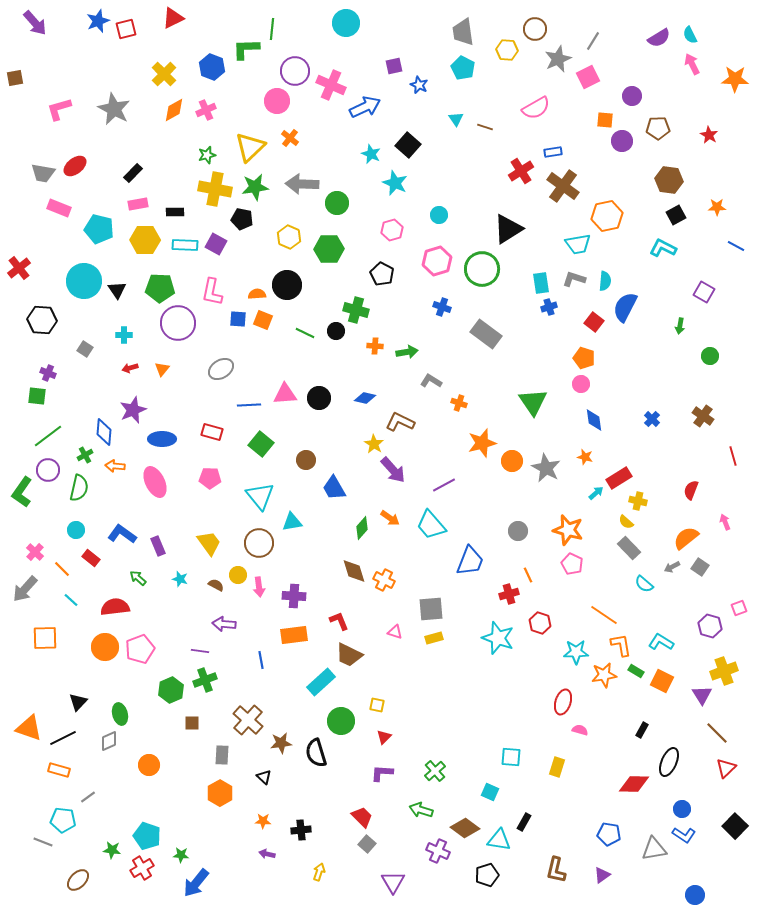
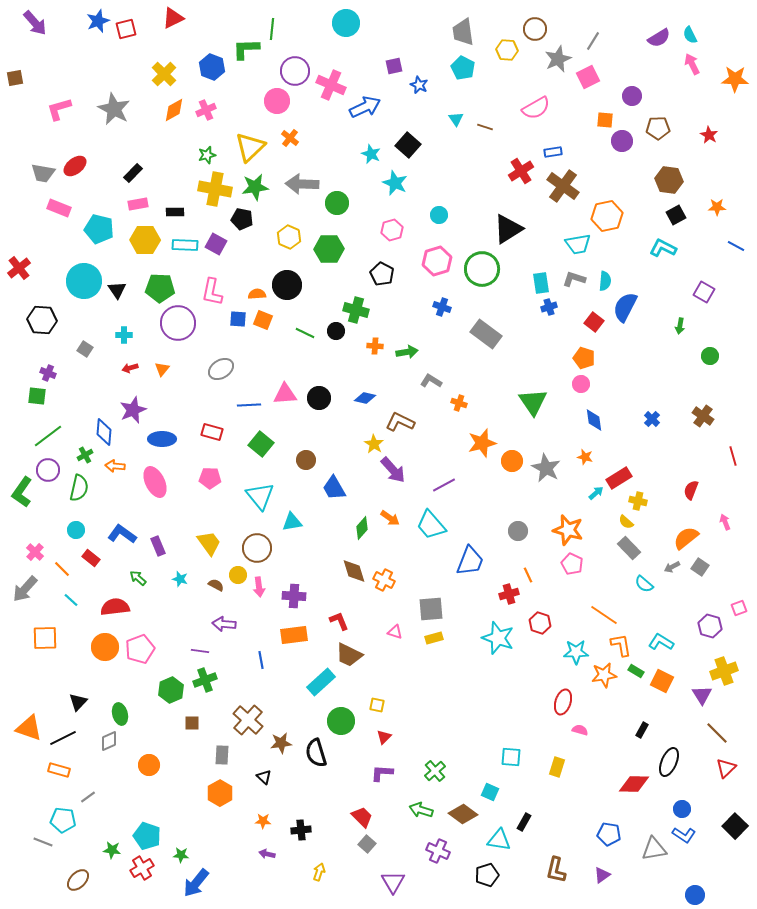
brown circle at (259, 543): moved 2 px left, 5 px down
brown diamond at (465, 828): moved 2 px left, 14 px up
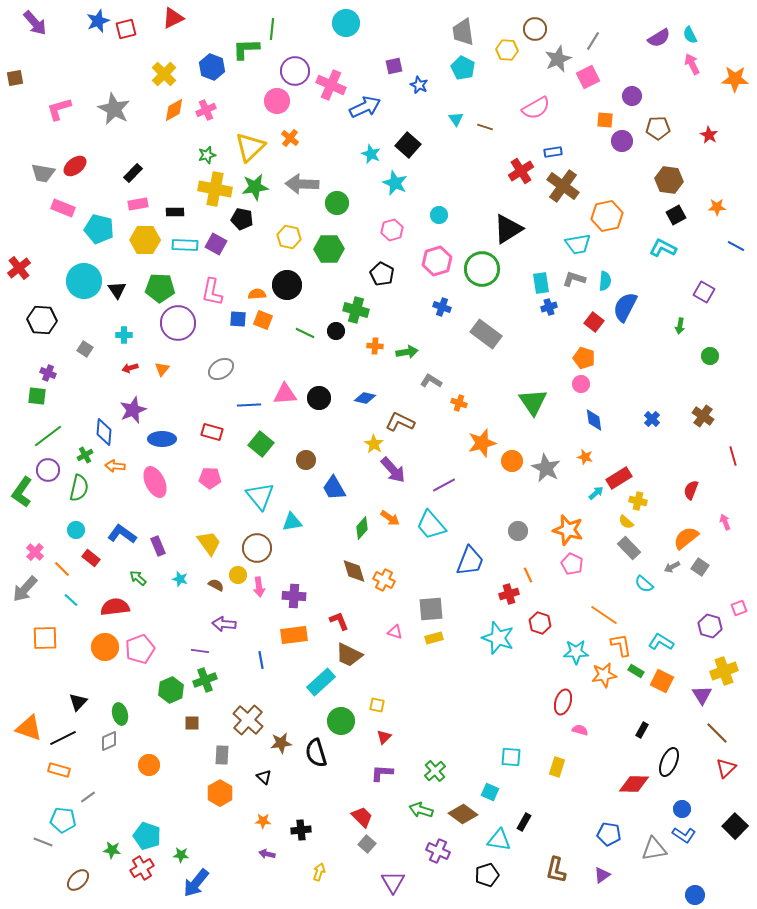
pink rectangle at (59, 208): moved 4 px right
yellow hexagon at (289, 237): rotated 10 degrees counterclockwise
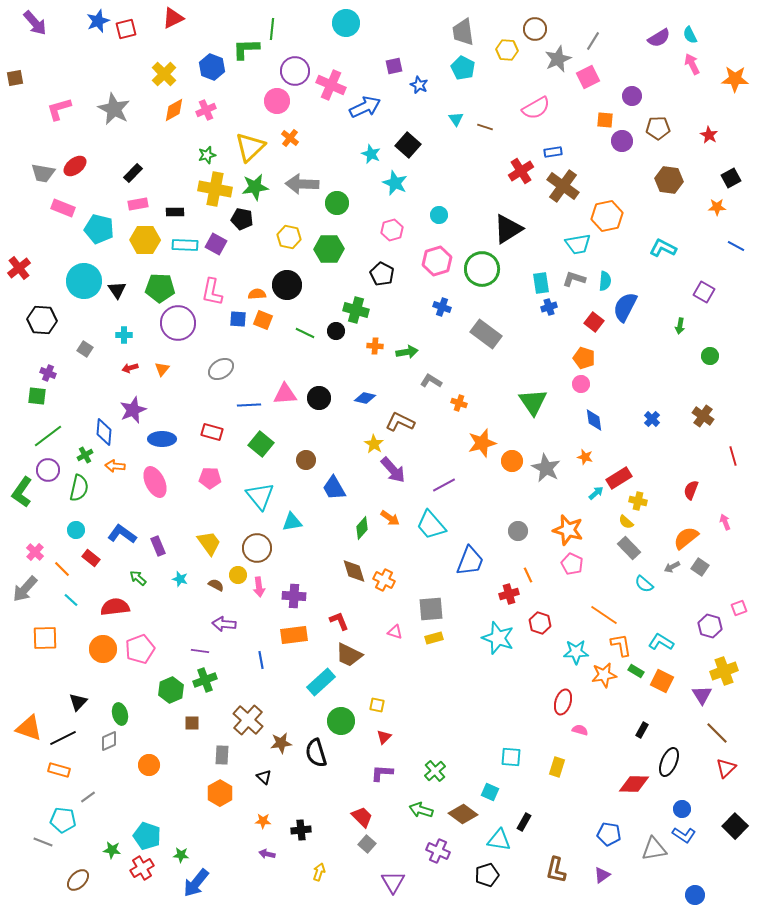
black square at (676, 215): moved 55 px right, 37 px up
orange circle at (105, 647): moved 2 px left, 2 px down
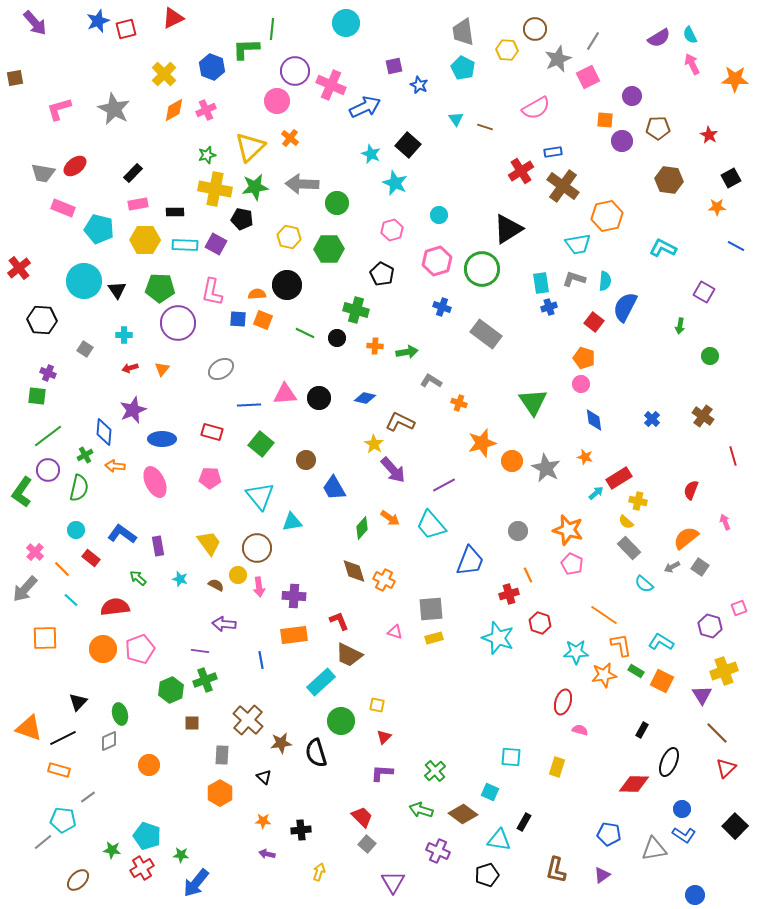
black circle at (336, 331): moved 1 px right, 7 px down
purple rectangle at (158, 546): rotated 12 degrees clockwise
gray line at (43, 842): rotated 60 degrees counterclockwise
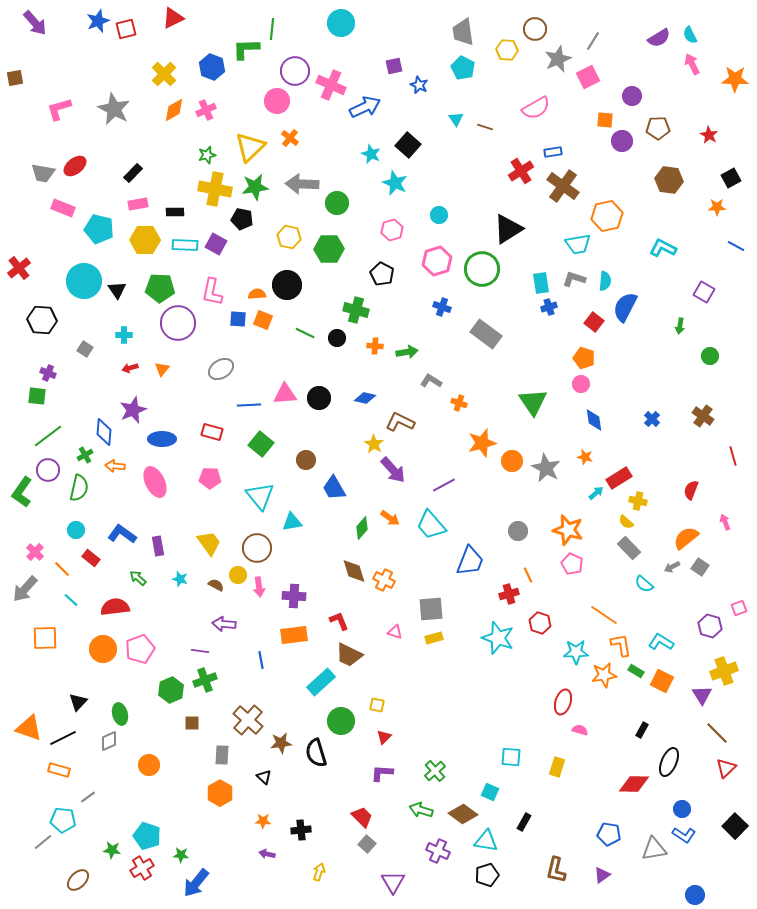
cyan circle at (346, 23): moved 5 px left
cyan triangle at (499, 840): moved 13 px left, 1 px down
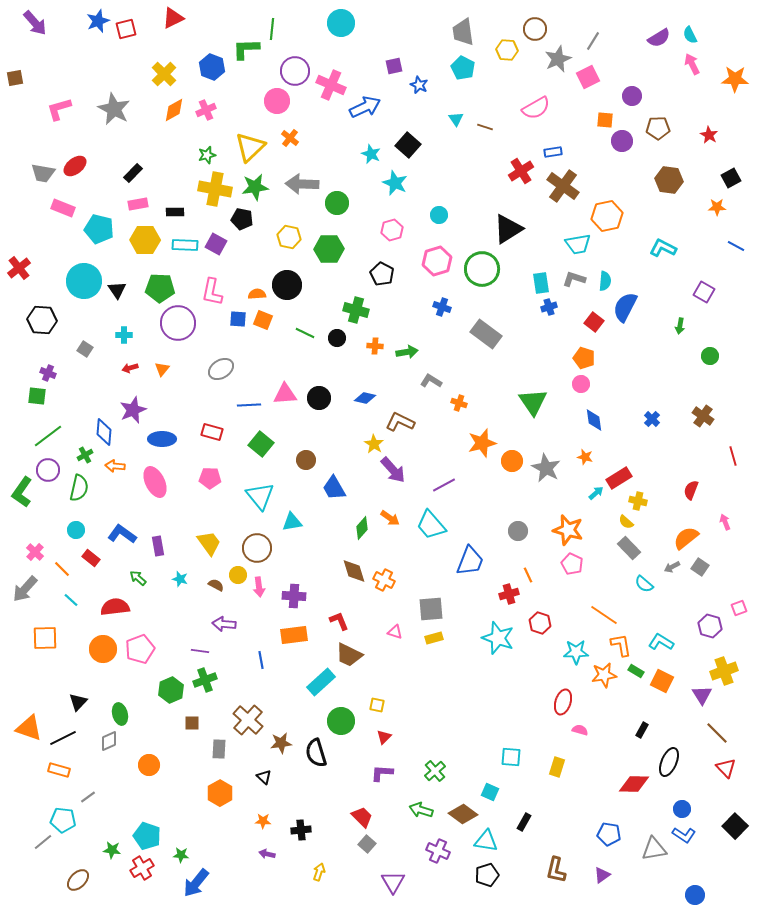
gray rectangle at (222, 755): moved 3 px left, 6 px up
red triangle at (726, 768): rotated 30 degrees counterclockwise
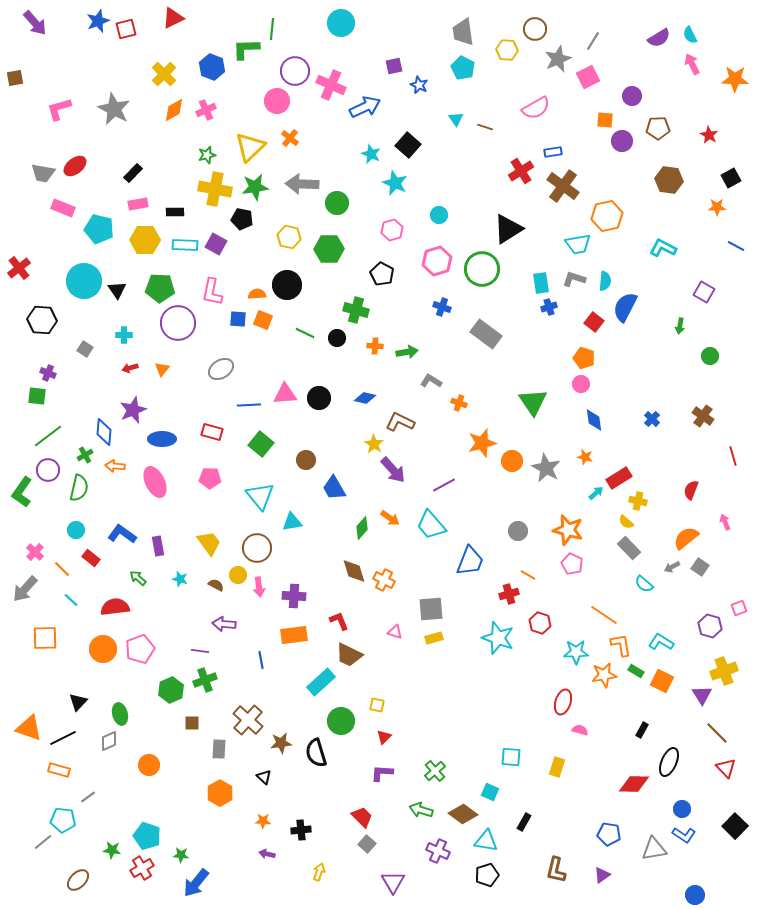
orange line at (528, 575): rotated 35 degrees counterclockwise
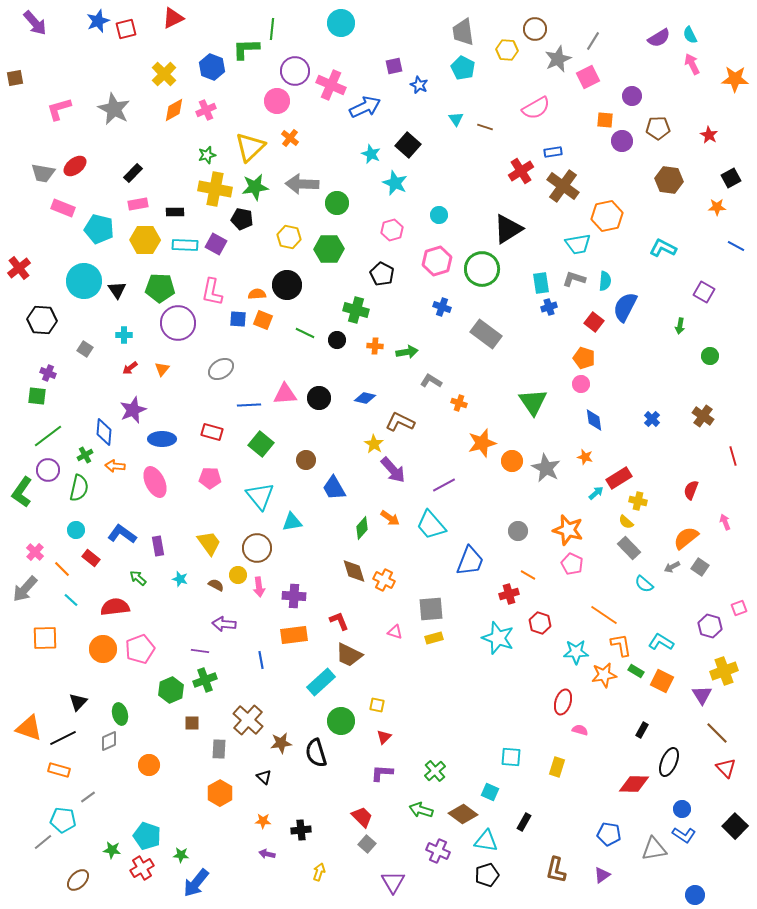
black circle at (337, 338): moved 2 px down
red arrow at (130, 368): rotated 21 degrees counterclockwise
